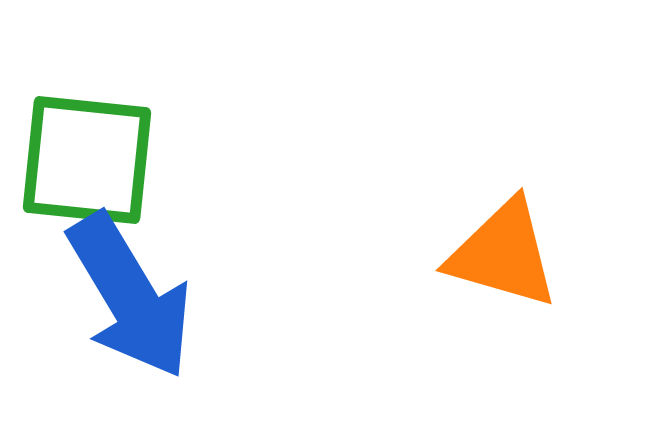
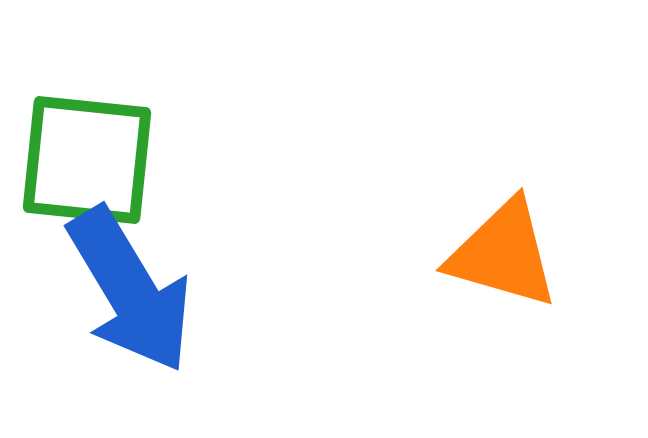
blue arrow: moved 6 px up
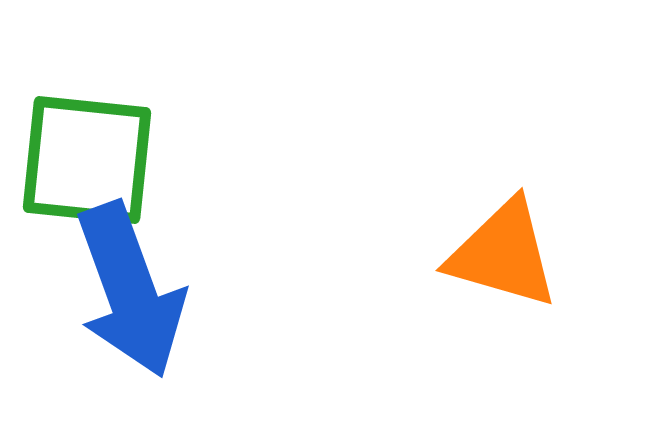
blue arrow: rotated 11 degrees clockwise
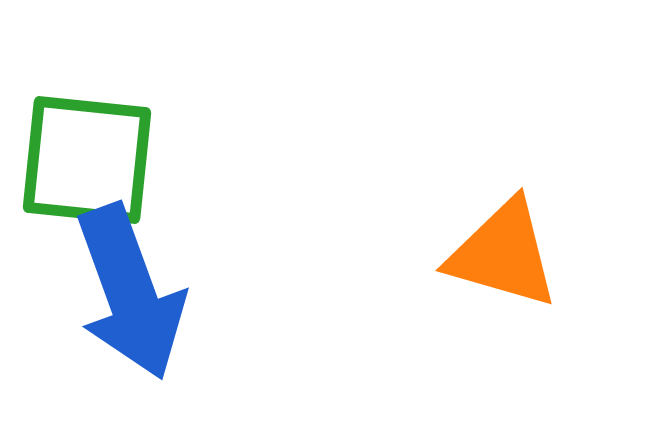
blue arrow: moved 2 px down
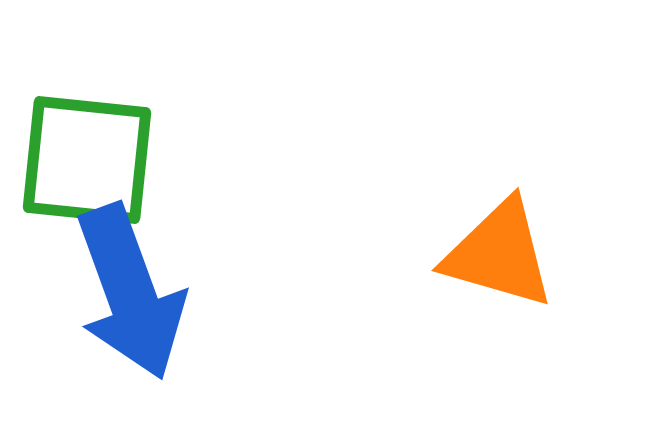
orange triangle: moved 4 px left
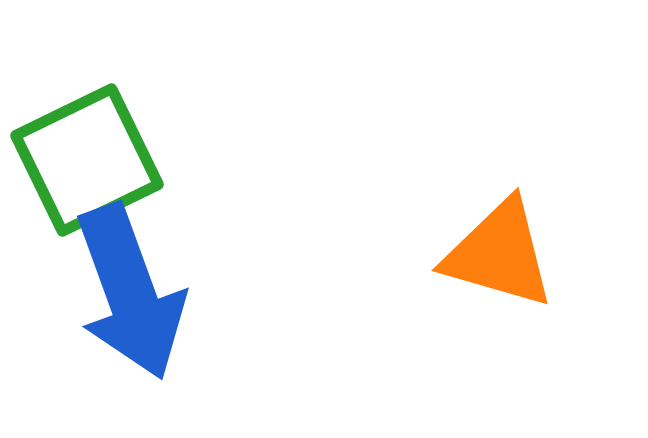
green square: rotated 32 degrees counterclockwise
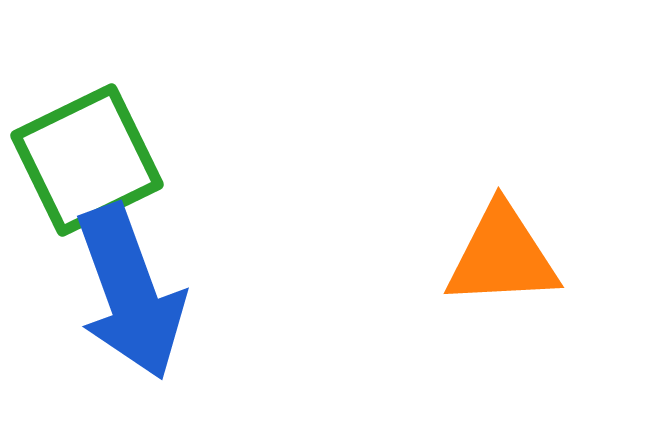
orange triangle: moved 3 px right, 2 px down; rotated 19 degrees counterclockwise
